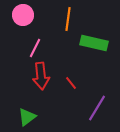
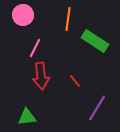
green rectangle: moved 1 px right, 2 px up; rotated 20 degrees clockwise
red line: moved 4 px right, 2 px up
green triangle: rotated 30 degrees clockwise
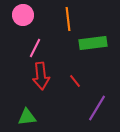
orange line: rotated 15 degrees counterclockwise
green rectangle: moved 2 px left, 2 px down; rotated 40 degrees counterclockwise
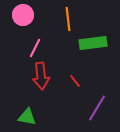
green triangle: rotated 18 degrees clockwise
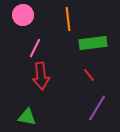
red line: moved 14 px right, 6 px up
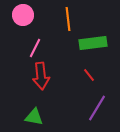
green triangle: moved 7 px right
